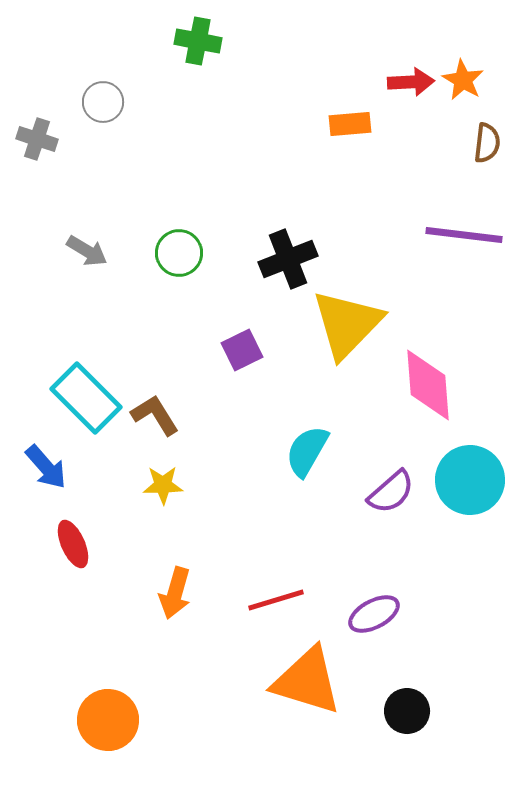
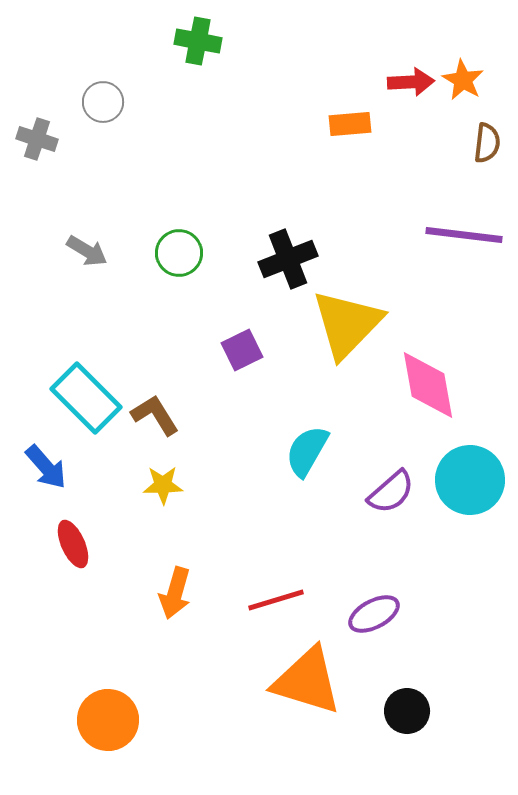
pink diamond: rotated 6 degrees counterclockwise
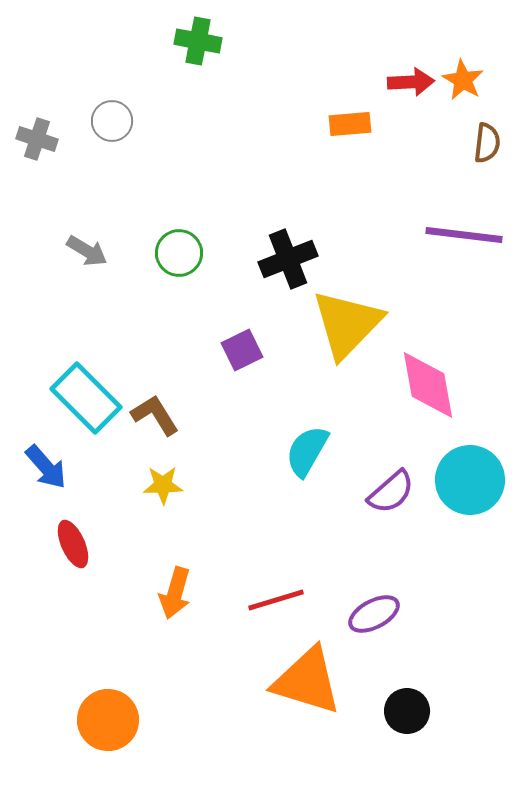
gray circle: moved 9 px right, 19 px down
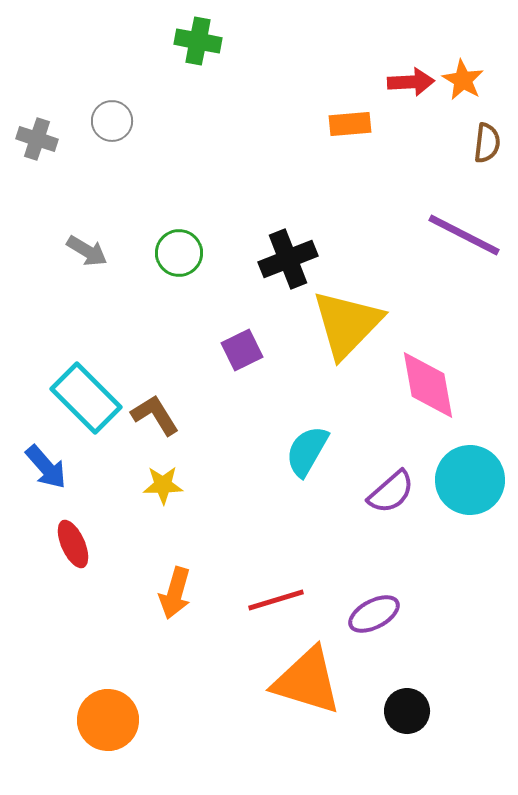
purple line: rotated 20 degrees clockwise
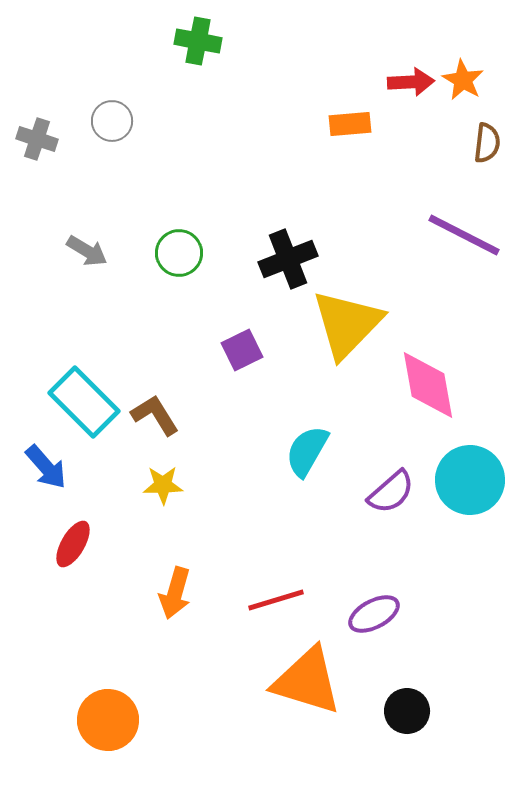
cyan rectangle: moved 2 px left, 4 px down
red ellipse: rotated 54 degrees clockwise
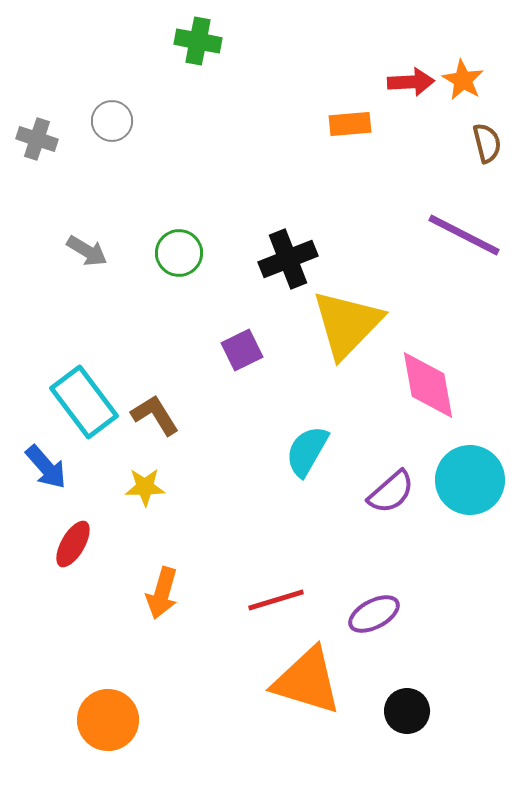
brown semicircle: rotated 21 degrees counterclockwise
cyan rectangle: rotated 8 degrees clockwise
yellow star: moved 18 px left, 2 px down
orange arrow: moved 13 px left
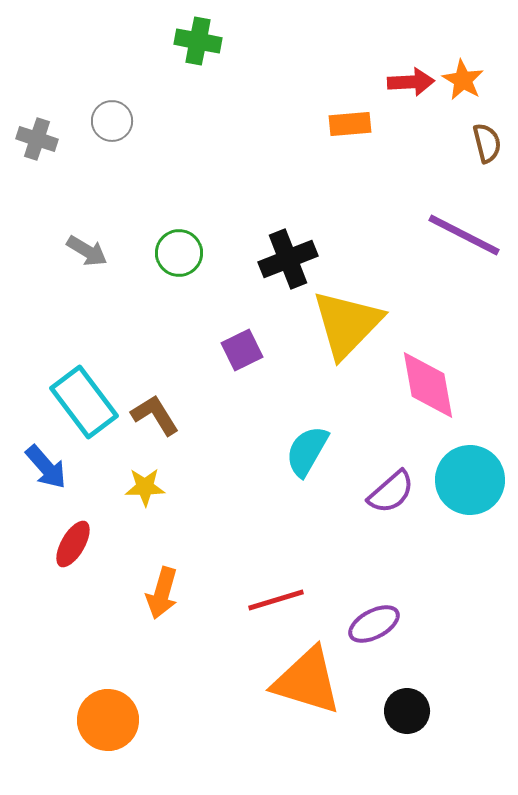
purple ellipse: moved 10 px down
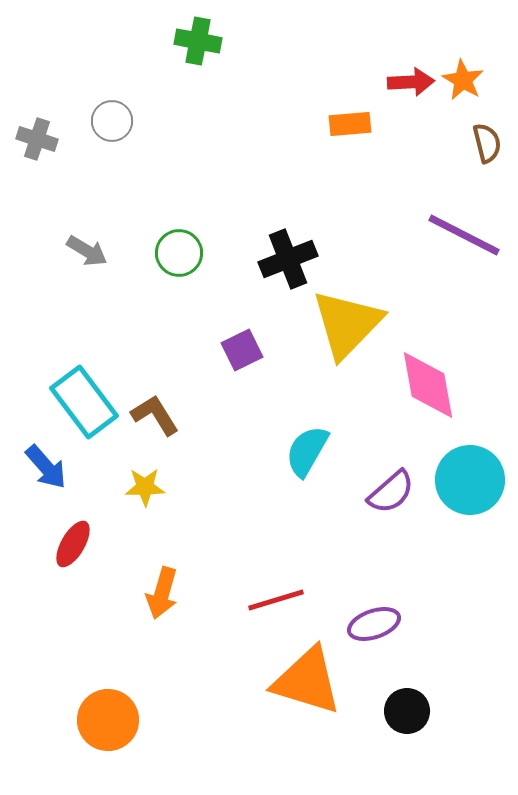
purple ellipse: rotated 9 degrees clockwise
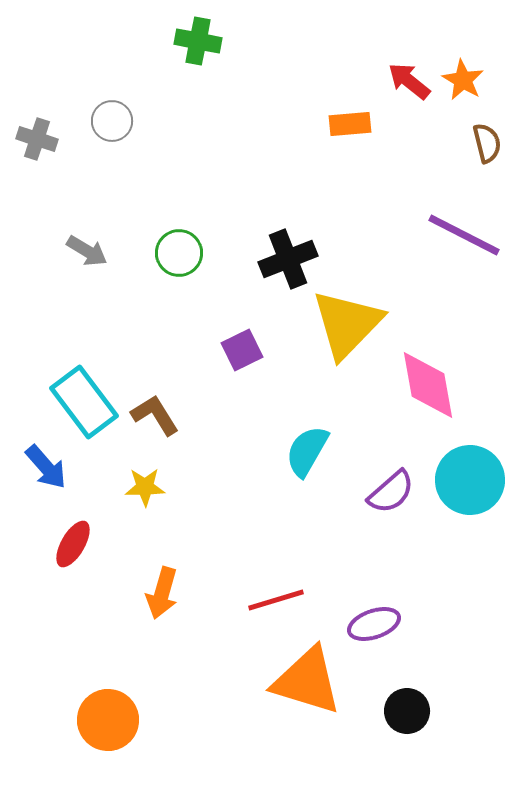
red arrow: moved 2 px left, 1 px up; rotated 138 degrees counterclockwise
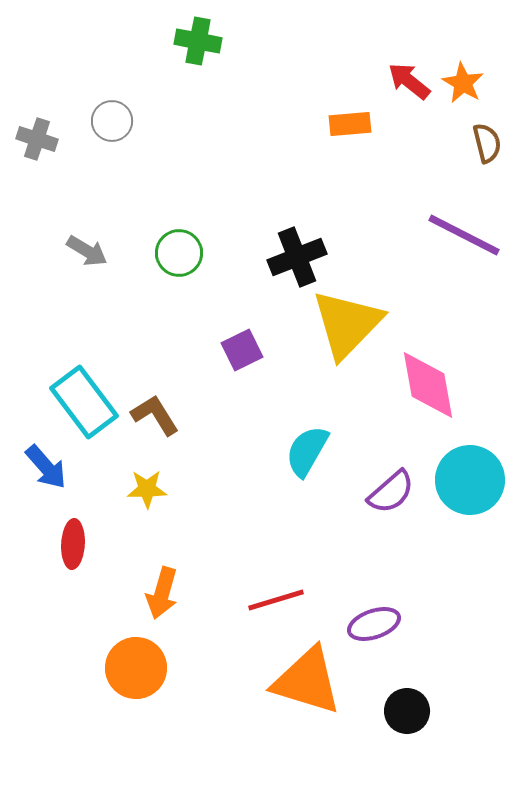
orange star: moved 3 px down
black cross: moved 9 px right, 2 px up
yellow star: moved 2 px right, 2 px down
red ellipse: rotated 27 degrees counterclockwise
orange circle: moved 28 px right, 52 px up
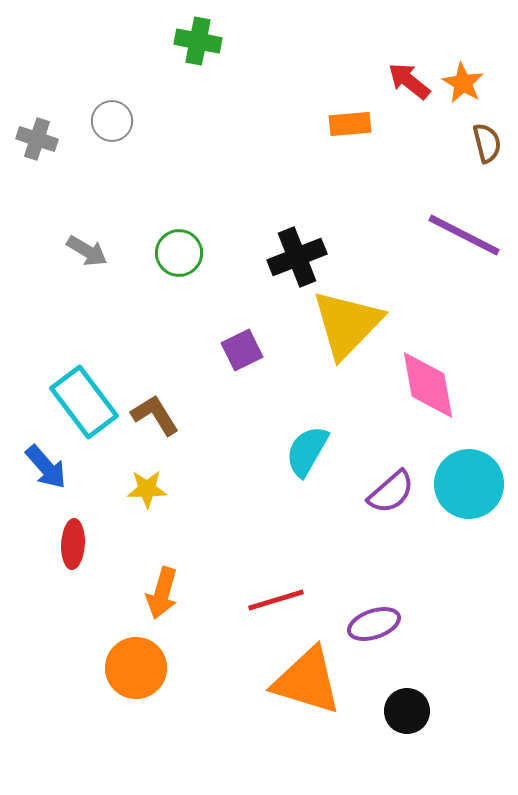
cyan circle: moved 1 px left, 4 px down
